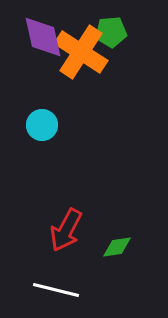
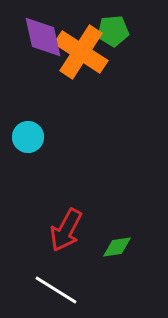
green pentagon: moved 2 px right, 1 px up
cyan circle: moved 14 px left, 12 px down
white line: rotated 18 degrees clockwise
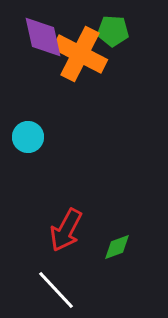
green pentagon: rotated 8 degrees clockwise
orange cross: moved 1 px left, 2 px down; rotated 6 degrees counterclockwise
green diamond: rotated 12 degrees counterclockwise
white line: rotated 15 degrees clockwise
